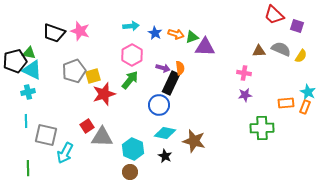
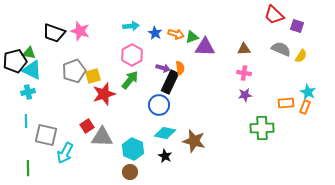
brown triangle at (259, 51): moved 15 px left, 2 px up
black rectangle at (171, 83): moved 1 px left, 1 px up
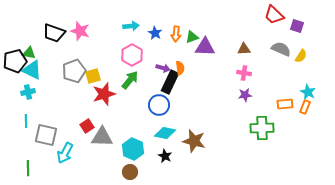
orange arrow at (176, 34): rotated 77 degrees clockwise
orange rectangle at (286, 103): moved 1 px left, 1 px down
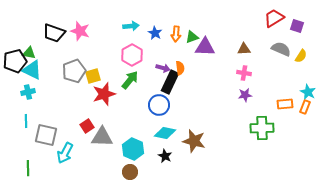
red trapezoid at (274, 15): moved 3 px down; rotated 105 degrees clockwise
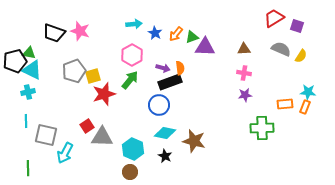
cyan arrow at (131, 26): moved 3 px right, 2 px up
orange arrow at (176, 34): rotated 35 degrees clockwise
black rectangle at (170, 82): rotated 45 degrees clockwise
cyan star at (308, 92): rotated 21 degrees counterclockwise
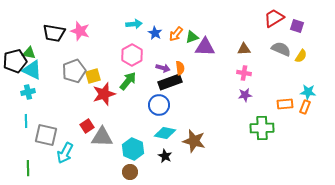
black trapezoid at (54, 33): rotated 10 degrees counterclockwise
green arrow at (130, 80): moved 2 px left, 1 px down
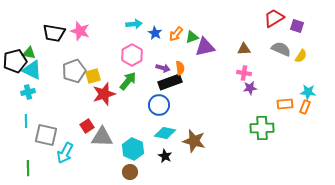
purple triangle at (205, 47): rotated 15 degrees counterclockwise
purple star at (245, 95): moved 5 px right, 7 px up
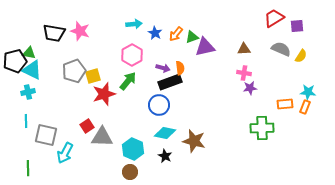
purple square at (297, 26): rotated 24 degrees counterclockwise
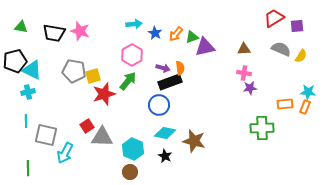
green triangle at (29, 53): moved 8 px left, 26 px up
gray pentagon at (74, 71): rotated 30 degrees clockwise
